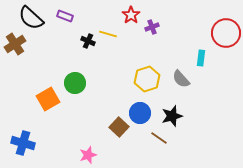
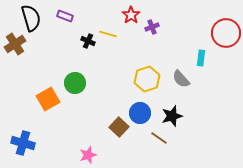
black semicircle: rotated 148 degrees counterclockwise
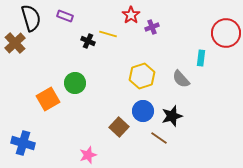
brown cross: moved 1 px up; rotated 10 degrees counterclockwise
yellow hexagon: moved 5 px left, 3 px up
blue circle: moved 3 px right, 2 px up
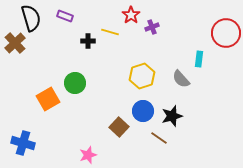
yellow line: moved 2 px right, 2 px up
black cross: rotated 24 degrees counterclockwise
cyan rectangle: moved 2 px left, 1 px down
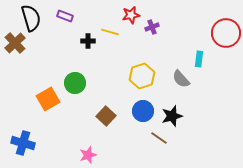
red star: rotated 24 degrees clockwise
brown square: moved 13 px left, 11 px up
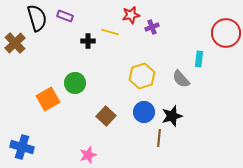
black semicircle: moved 6 px right
blue circle: moved 1 px right, 1 px down
brown line: rotated 60 degrees clockwise
blue cross: moved 1 px left, 4 px down
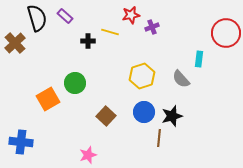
purple rectangle: rotated 21 degrees clockwise
blue cross: moved 1 px left, 5 px up; rotated 10 degrees counterclockwise
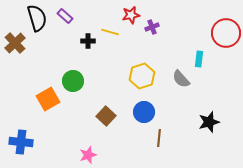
green circle: moved 2 px left, 2 px up
black star: moved 37 px right, 6 px down
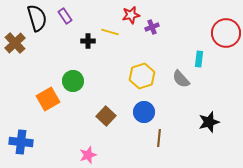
purple rectangle: rotated 14 degrees clockwise
